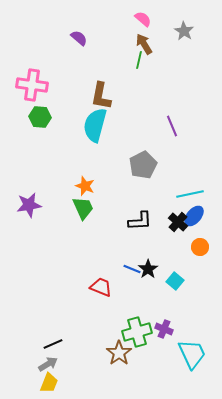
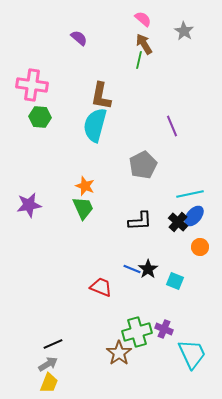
cyan square: rotated 18 degrees counterclockwise
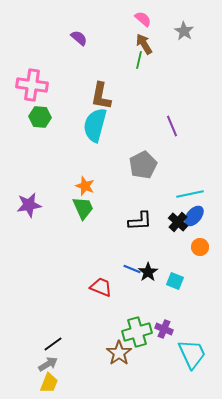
black star: moved 3 px down
black line: rotated 12 degrees counterclockwise
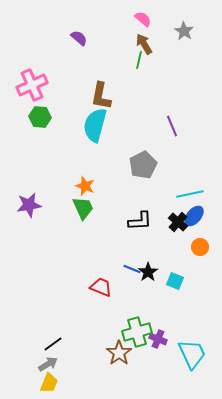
pink cross: rotated 32 degrees counterclockwise
purple cross: moved 6 px left, 10 px down
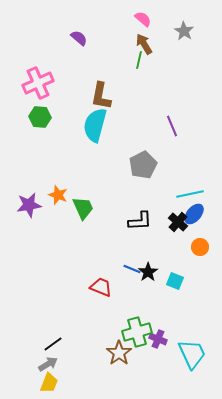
pink cross: moved 6 px right, 2 px up
orange star: moved 27 px left, 9 px down
blue ellipse: moved 2 px up
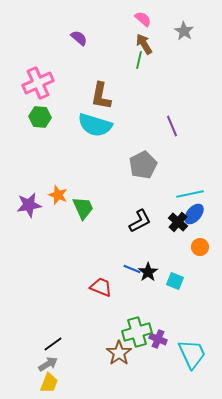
cyan semicircle: rotated 88 degrees counterclockwise
black L-shape: rotated 25 degrees counterclockwise
